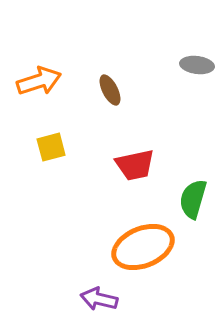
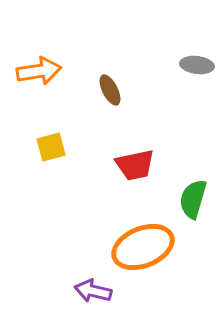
orange arrow: moved 10 px up; rotated 9 degrees clockwise
purple arrow: moved 6 px left, 8 px up
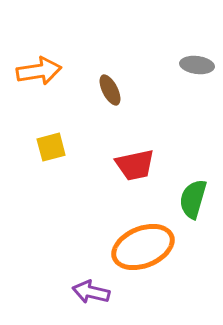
purple arrow: moved 2 px left, 1 px down
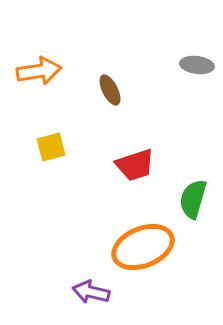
red trapezoid: rotated 6 degrees counterclockwise
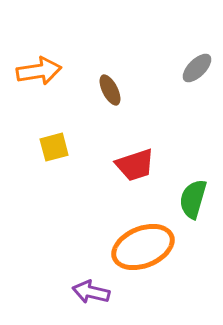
gray ellipse: moved 3 px down; rotated 52 degrees counterclockwise
yellow square: moved 3 px right
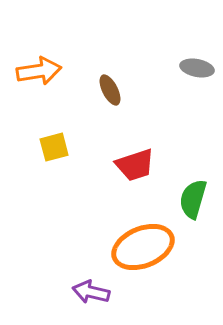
gray ellipse: rotated 56 degrees clockwise
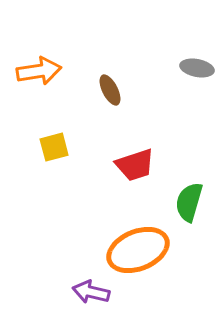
green semicircle: moved 4 px left, 3 px down
orange ellipse: moved 5 px left, 3 px down
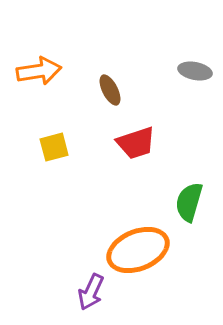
gray ellipse: moved 2 px left, 3 px down
red trapezoid: moved 1 px right, 22 px up
purple arrow: rotated 78 degrees counterclockwise
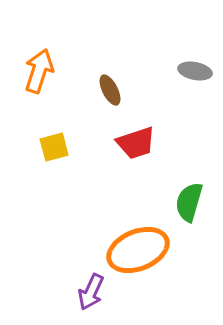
orange arrow: rotated 63 degrees counterclockwise
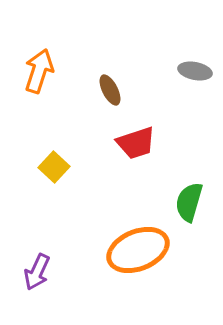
yellow square: moved 20 px down; rotated 32 degrees counterclockwise
purple arrow: moved 54 px left, 20 px up
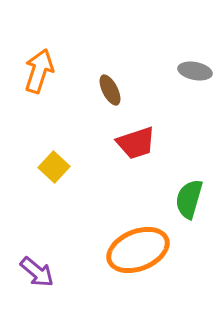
green semicircle: moved 3 px up
purple arrow: rotated 75 degrees counterclockwise
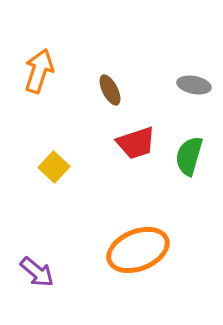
gray ellipse: moved 1 px left, 14 px down
green semicircle: moved 43 px up
